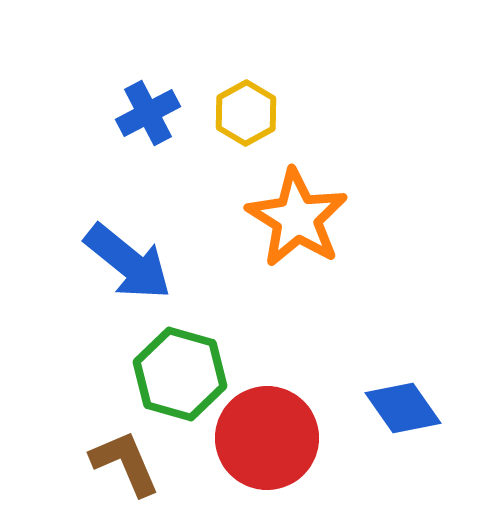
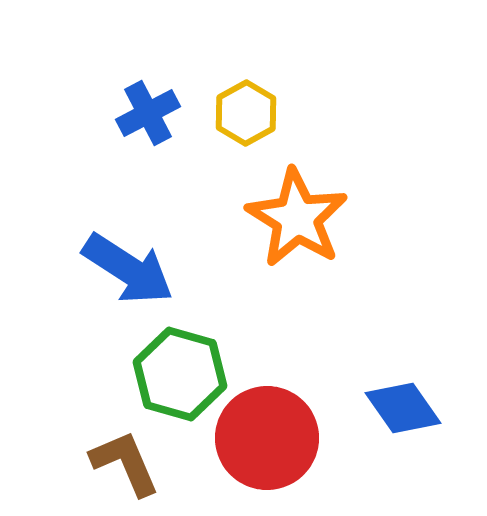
blue arrow: moved 7 px down; rotated 6 degrees counterclockwise
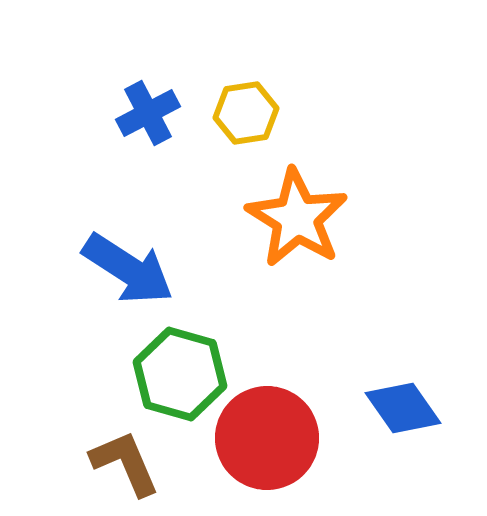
yellow hexagon: rotated 20 degrees clockwise
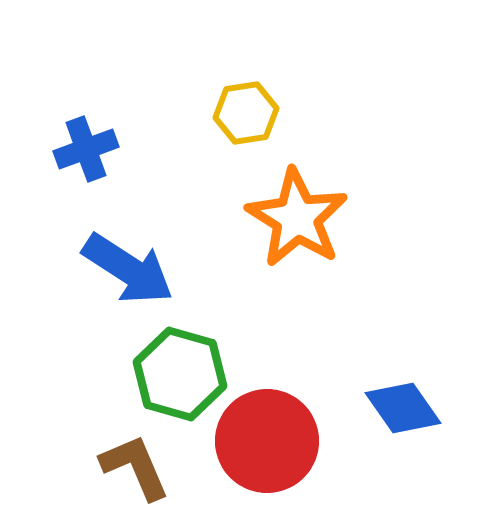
blue cross: moved 62 px left, 36 px down; rotated 8 degrees clockwise
red circle: moved 3 px down
brown L-shape: moved 10 px right, 4 px down
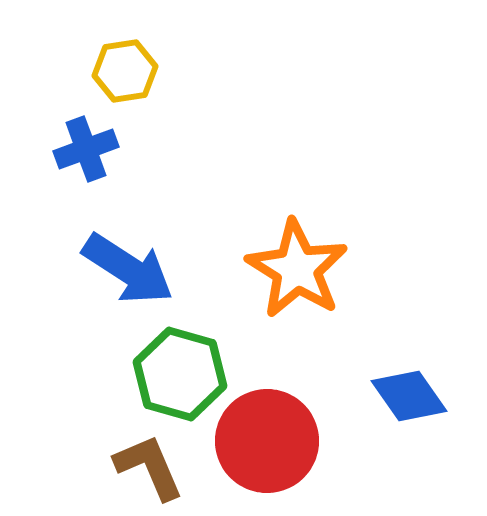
yellow hexagon: moved 121 px left, 42 px up
orange star: moved 51 px down
blue diamond: moved 6 px right, 12 px up
brown L-shape: moved 14 px right
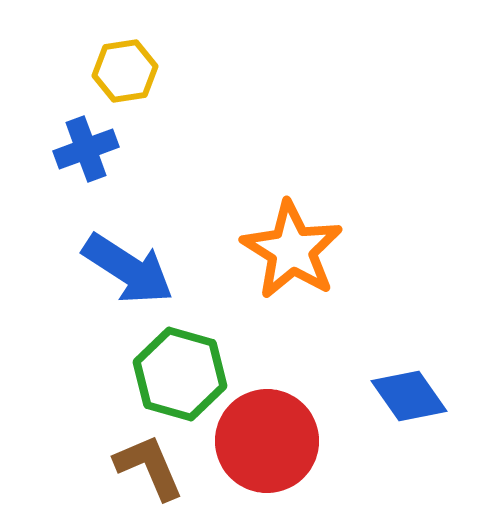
orange star: moved 5 px left, 19 px up
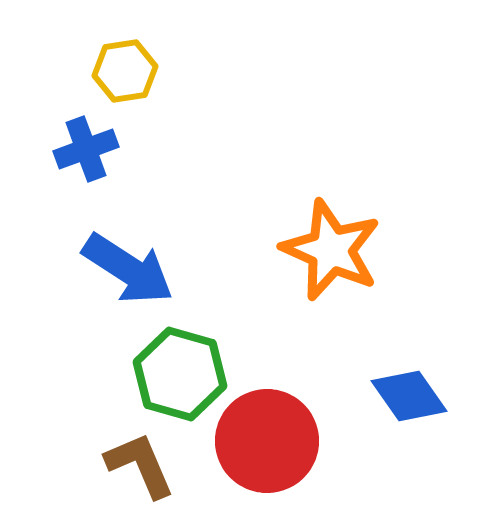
orange star: moved 39 px right; rotated 8 degrees counterclockwise
brown L-shape: moved 9 px left, 2 px up
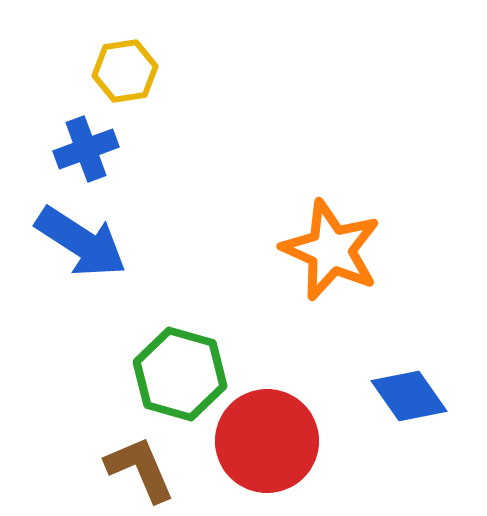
blue arrow: moved 47 px left, 27 px up
brown L-shape: moved 4 px down
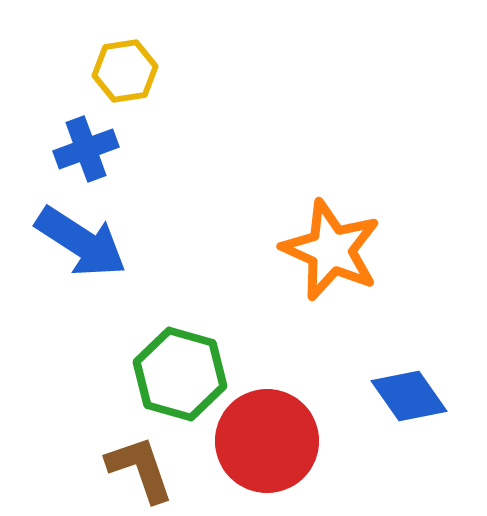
brown L-shape: rotated 4 degrees clockwise
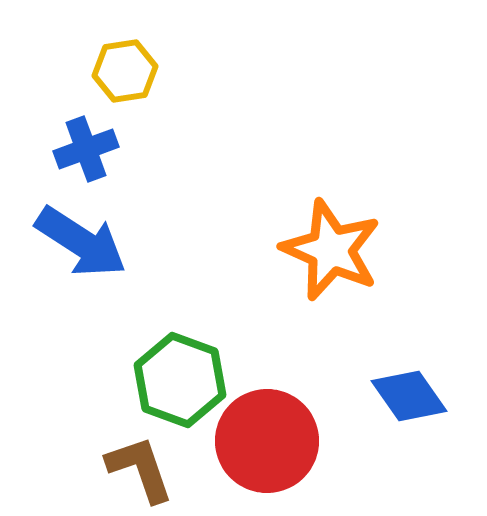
green hexagon: moved 6 px down; rotated 4 degrees clockwise
